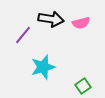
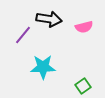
black arrow: moved 2 px left
pink semicircle: moved 3 px right, 4 px down
cyan star: rotated 15 degrees clockwise
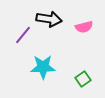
green square: moved 7 px up
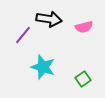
cyan star: rotated 20 degrees clockwise
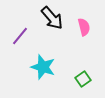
black arrow: moved 3 px right, 1 px up; rotated 40 degrees clockwise
pink semicircle: rotated 90 degrees counterclockwise
purple line: moved 3 px left, 1 px down
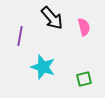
purple line: rotated 30 degrees counterclockwise
green square: moved 1 px right; rotated 21 degrees clockwise
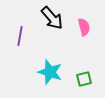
cyan star: moved 7 px right, 5 px down
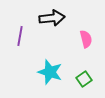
black arrow: rotated 55 degrees counterclockwise
pink semicircle: moved 2 px right, 12 px down
green square: rotated 21 degrees counterclockwise
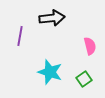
pink semicircle: moved 4 px right, 7 px down
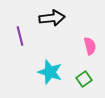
purple line: rotated 24 degrees counterclockwise
